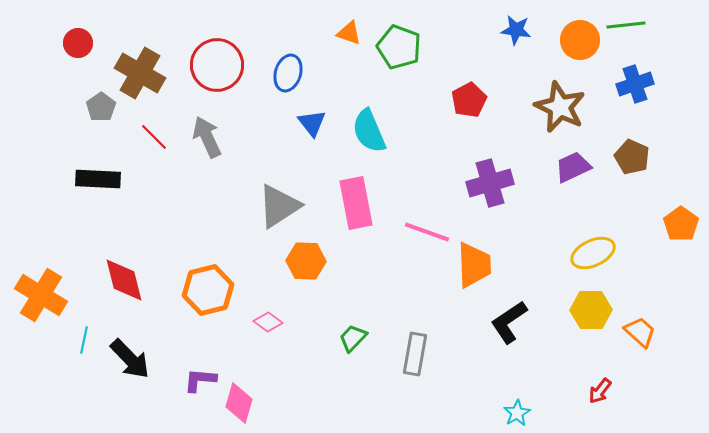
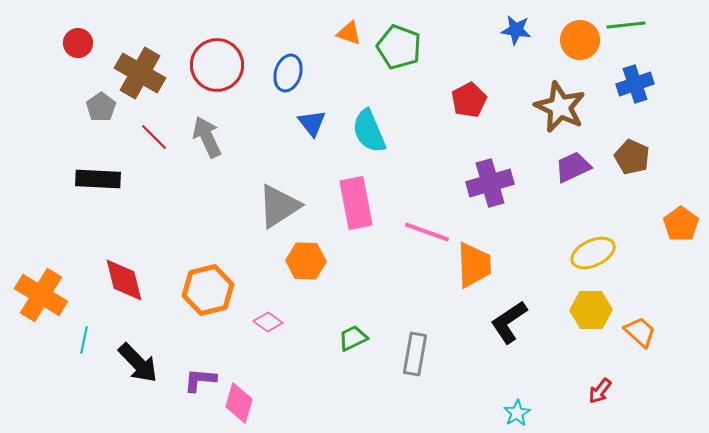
green trapezoid at (353, 338): rotated 20 degrees clockwise
black arrow at (130, 359): moved 8 px right, 4 px down
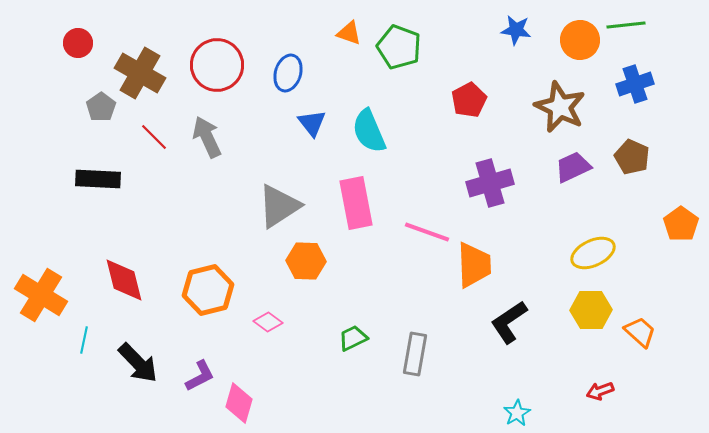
purple L-shape at (200, 380): moved 4 px up; rotated 148 degrees clockwise
red arrow at (600, 391): rotated 32 degrees clockwise
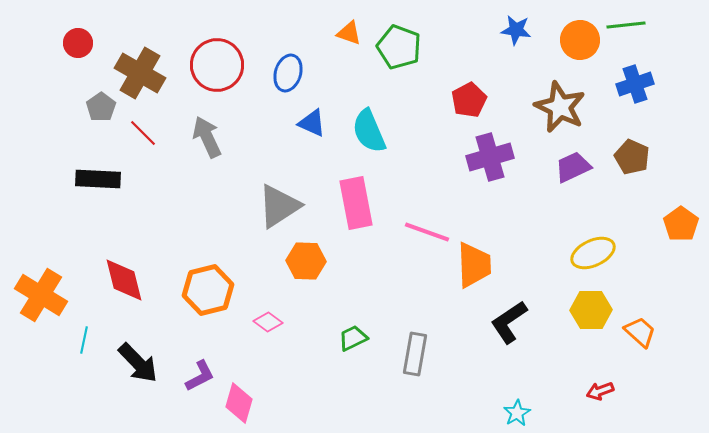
blue triangle at (312, 123): rotated 28 degrees counterclockwise
red line at (154, 137): moved 11 px left, 4 px up
purple cross at (490, 183): moved 26 px up
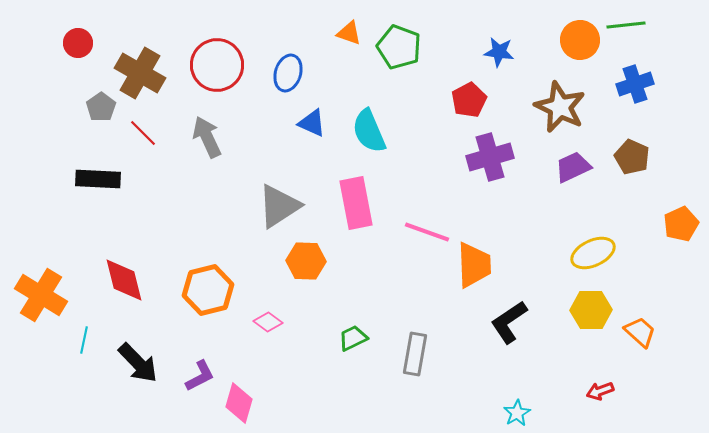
blue star at (516, 30): moved 17 px left, 22 px down
orange pentagon at (681, 224): rotated 12 degrees clockwise
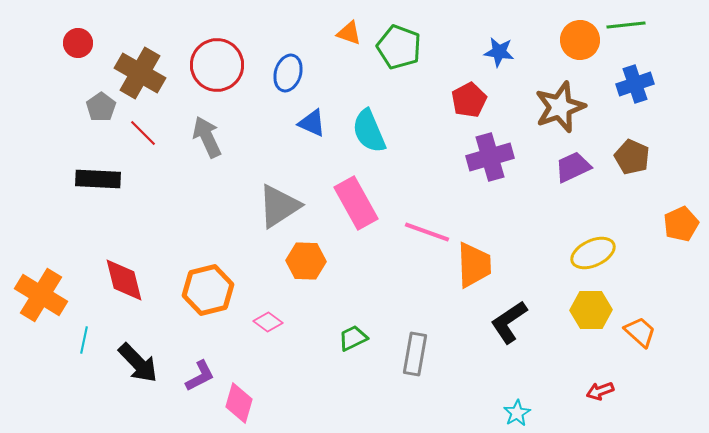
brown star at (560, 107): rotated 27 degrees clockwise
pink rectangle at (356, 203): rotated 18 degrees counterclockwise
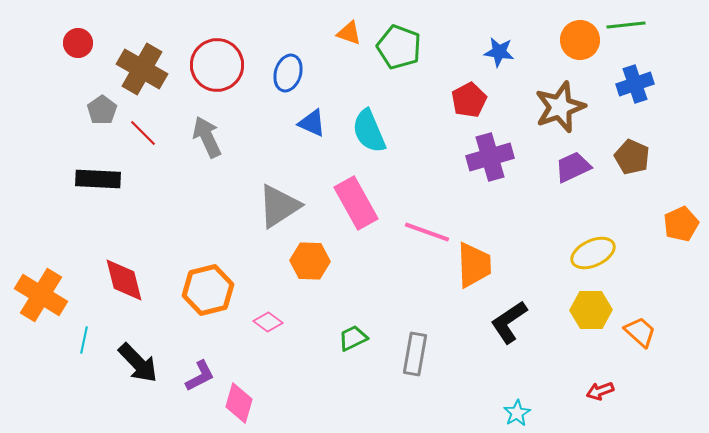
brown cross at (140, 73): moved 2 px right, 4 px up
gray pentagon at (101, 107): moved 1 px right, 3 px down
orange hexagon at (306, 261): moved 4 px right
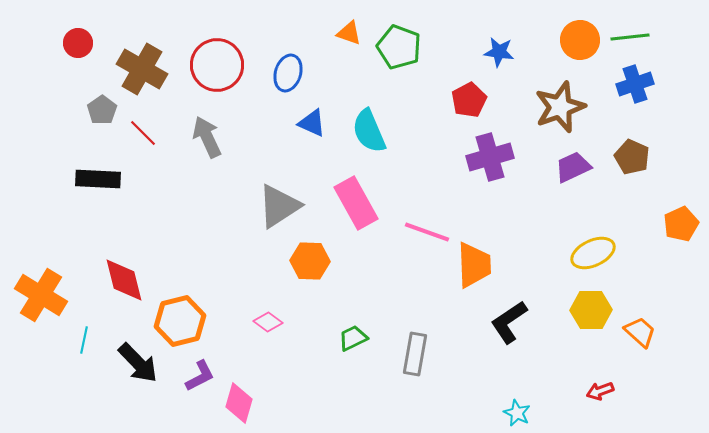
green line at (626, 25): moved 4 px right, 12 px down
orange hexagon at (208, 290): moved 28 px left, 31 px down
cyan star at (517, 413): rotated 16 degrees counterclockwise
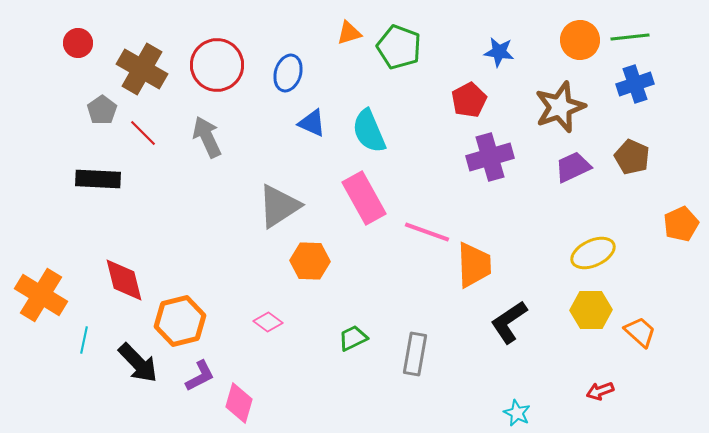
orange triangle at (349, 33): rotated 36 degrees counterclockwise
pink rectangle at (356, 203): moved 8 px right, 5 px up
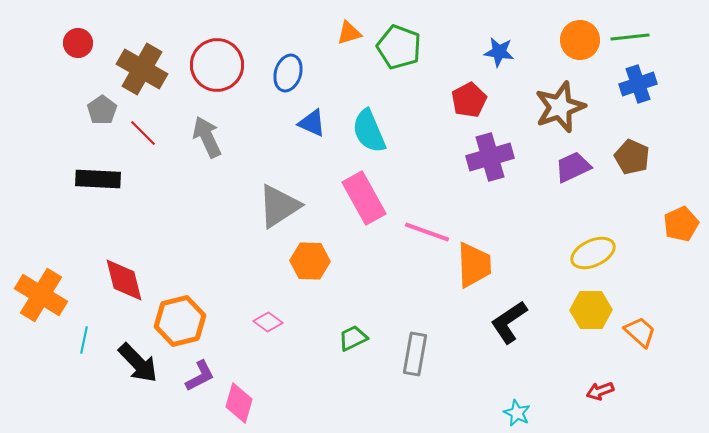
blue cross at (635, 84): moved 3 px right
